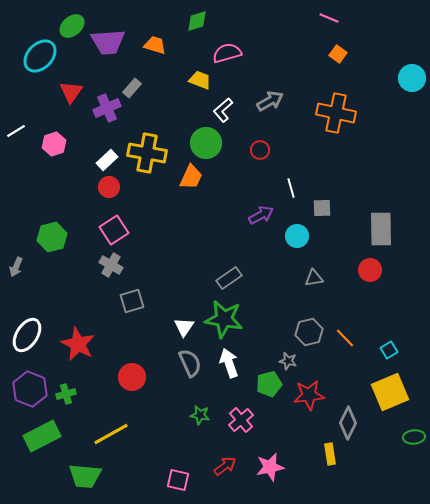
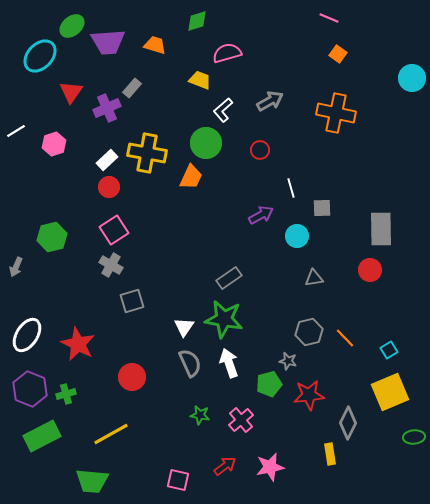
green trapezoid at (85, 476): moved 7 px right, 5 px down
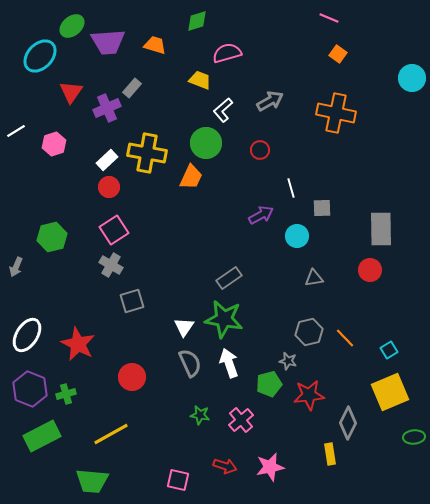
red arrow at (225, 466): rotated 55 degrees clockwise
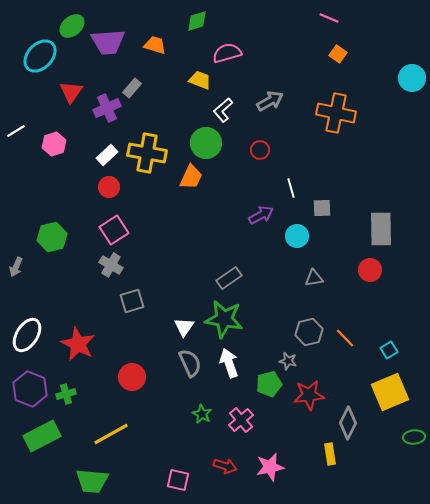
white rectangle at (107, 160): moved 5 px up
green star at (200, 415): moved 2 px right, 1 px up; rotated 18 degrees clockwise
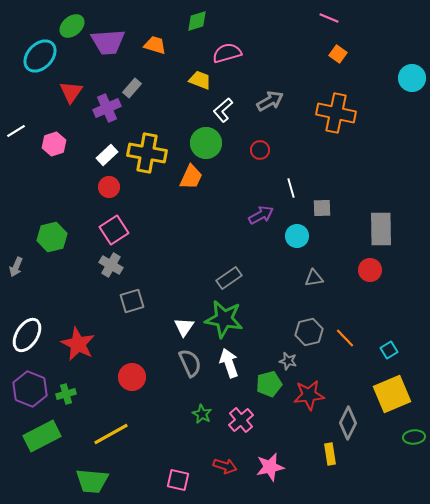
yellow square at (390, 392): moved 2 px right, 2 px down
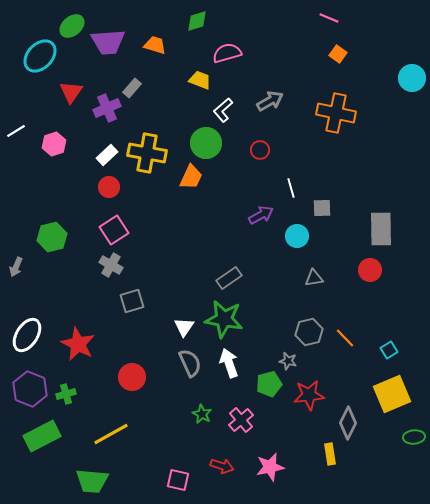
red arrow at (225, 466): moved 3 px left
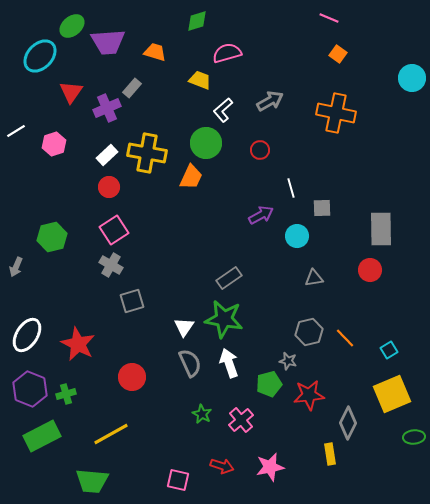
orange trapezoid at (155, 45): moved 7 px down
